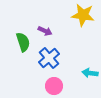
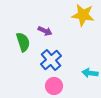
blue cross: moved 2 px right, 2 px down
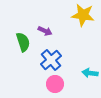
pink circle: moved 1 px right, 2 px up
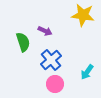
cyan arrow: moved 3 px left, 1 px up; rotated 63 degrees counterclockwise
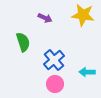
purple arrow: moved 13 px up
blue cross: moved 3 px right
cyan arrow: rotated 56 degrees clockwise
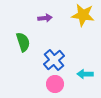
purple arrow: rotated 32 degrees counterclockwise
cyan arrow: moved 2 px left, 2 px down
